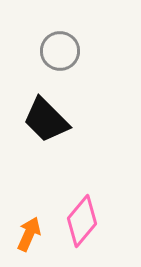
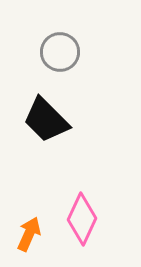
gray circle: moved 1 px down
pink diamond: moved 2 px up; rotated 15 degrees counterclockwise
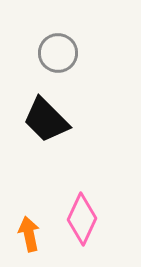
gray circle: moved 2 px left, 1 px down
orange arrow: rotated 36 degrees counterclockwise
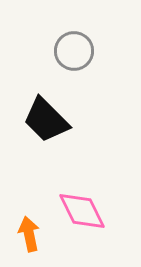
gray circle: moved 16 px right, 2 px up
pink diamond: moved 8 px up; rotated 51 degrees counterclockwise
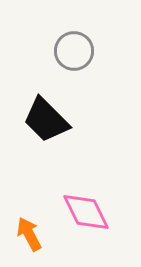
pink diamond: moved 4 px right, 1 px down
orange arrow: rotated 16 degrees counterclockwise
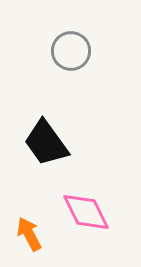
gray circle: moved 3 px left
black trapezoid: moved 23 px down; rotated 9 degrees clockwise
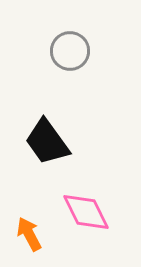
gray circle: moved 1 px left
black trapezoid: moved 1 px right, 1 px up
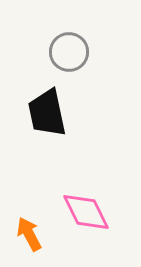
gray circle: moved 1 px left, 1 px down
black trapezoid: moved 29 px up; rotated 24 degrees clockwise
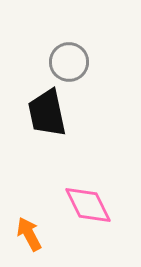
gray circle: moved 10 px down
pink diamond: moved 2 px right, 7 px up
